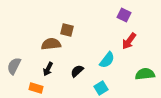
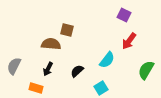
brown semicircle: rotated 12 degrees clockwise
green semicircle: moved 1 px right, 4 px up; rotated 54 degrees counterclockwise
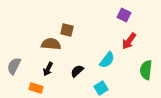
green semicircle: rotated 24 degrees counterclockwise
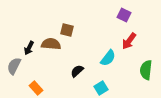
cyan semicircle: moved 1 px right, 2 px up
black arrow: moved 19 px left, 21 px up
orange rectangle: rotated 32 degrees clockwise
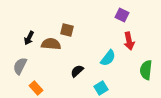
purple square: moved 2 px left
red arrow: rotated 48 degrees counterclockwise
black arrow: moved 10 px up
gray semicircle: moved 6 px right
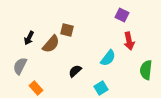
brown semicircle: rotated 126 degrees clockwise
black semicircle: moved 2 px left
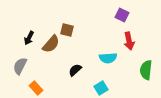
cyan semicircle: rotated 48 degrees clockwise
black semicircle: moved 1 px up
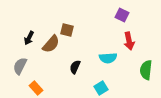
black semicircle: moved 3 px up; rotated 24 degrees counterclockwise
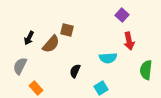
purple square: rotated 16 degrees clockwise
black semicircle: moved 4 px down
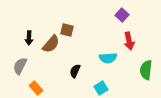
black arrow: rotated 24 degrees counterclockwise
